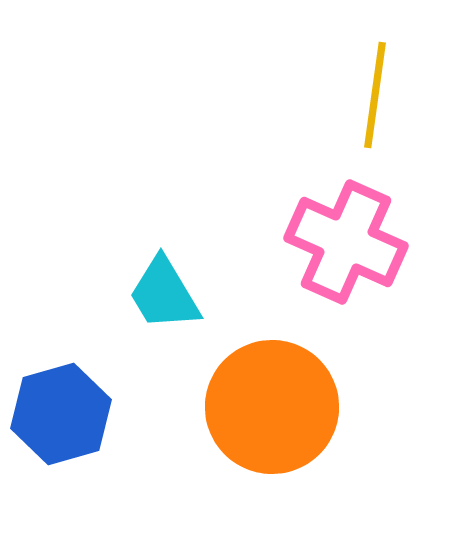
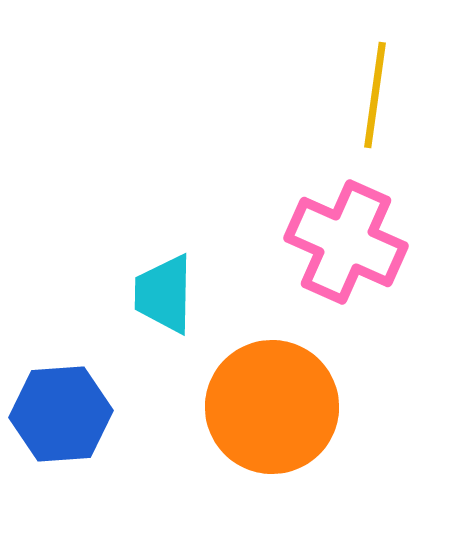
cyan trapezoid: rotated 32 degrees clockwise
blue hexagon: rotated 12 degrees clockwise
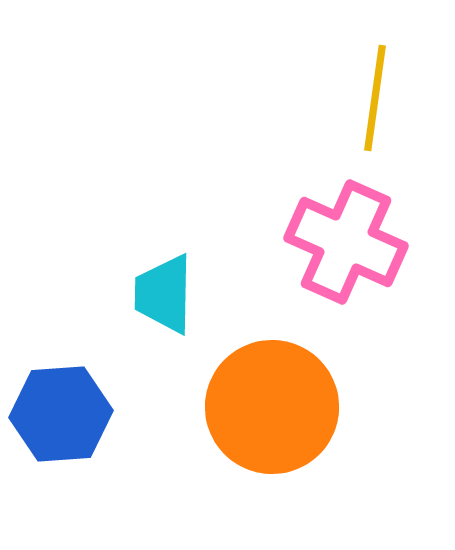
yellow line: moved 3 px down
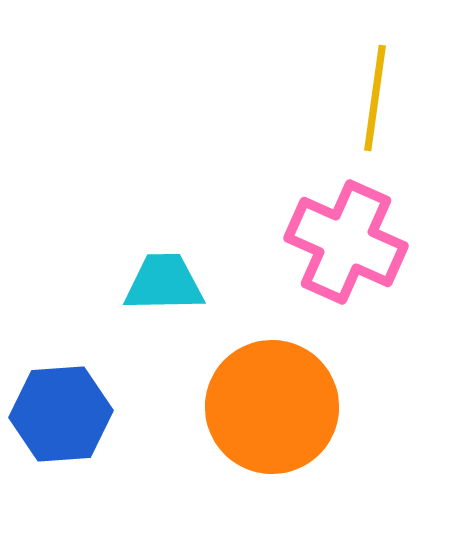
cyan trapezoid: moved 11 px up; rotated 88 degrees clockwise
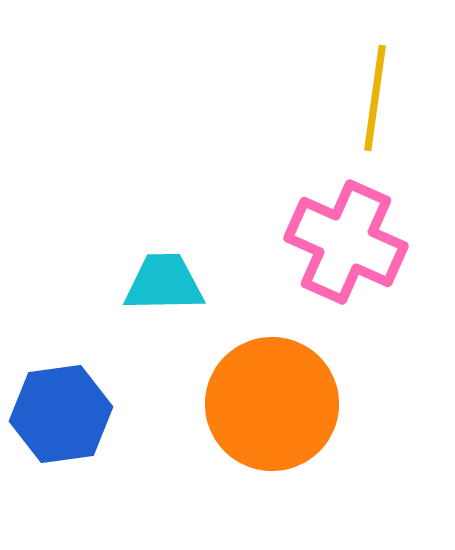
orange circle: moved 3 px up
blue hexagon: rotated 4 degrees counterclockwise
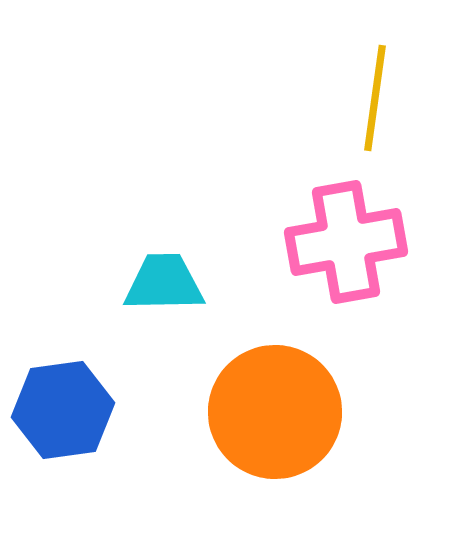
pink cross: rotated 34 degrees counterclockwise
orange circle: moved 3 px right, 8 px down
blue hexagon: moved 2 px right, 4 px up
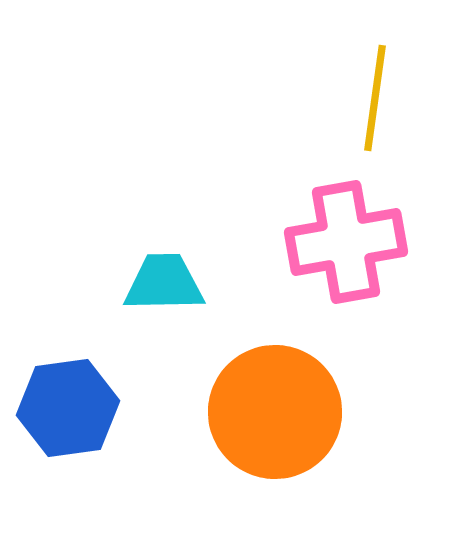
blue hexagon: moved 5 px right, 2 px up
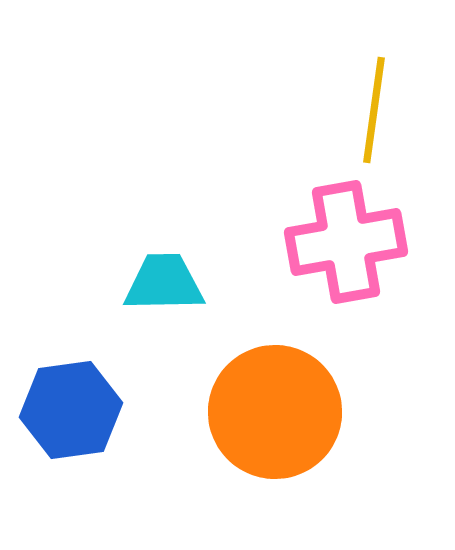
yellow line: moved 1 px left, 12 px down
blue hexagon: moved 3 px right, 2 px down
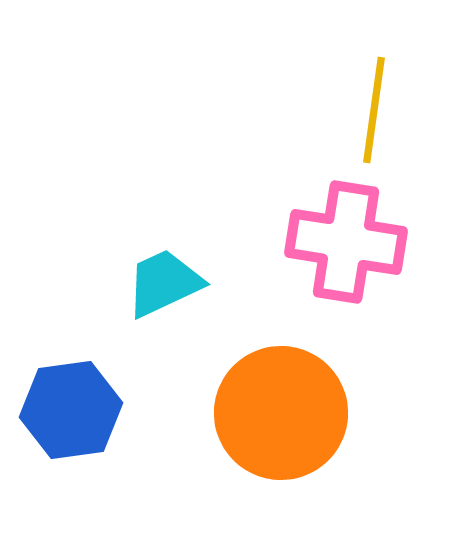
pink cross: rotated 19 degrees clockwise
cyan trapezoid: rotated 24 degrees counterclockwise
orange circle: moved 6 px right, 1 px down
